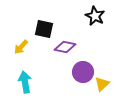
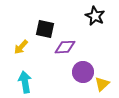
black square: moved 1 px right
purple diamond: rotated 15 degrees counterclockwise
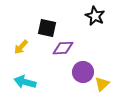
black square: moved 2 px right, 1 px up
purple diamond: moved 2 px left, 1 px down
cyan arrow: rotated 65 degrees counterclockwise
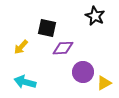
yellow triangle: moved 2 px right, 1 px up; rotated 14 degrees clockwise
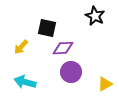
purple circle: moved 12 px left
yellow triangle: moved 1 px right, 1 px down
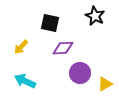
black square: moved 3 px right, 5 px up
purple circle: moved 9 px right, 1 px down
cyan arrow: moved 1 px up; rotated 10 degrees clockwise
